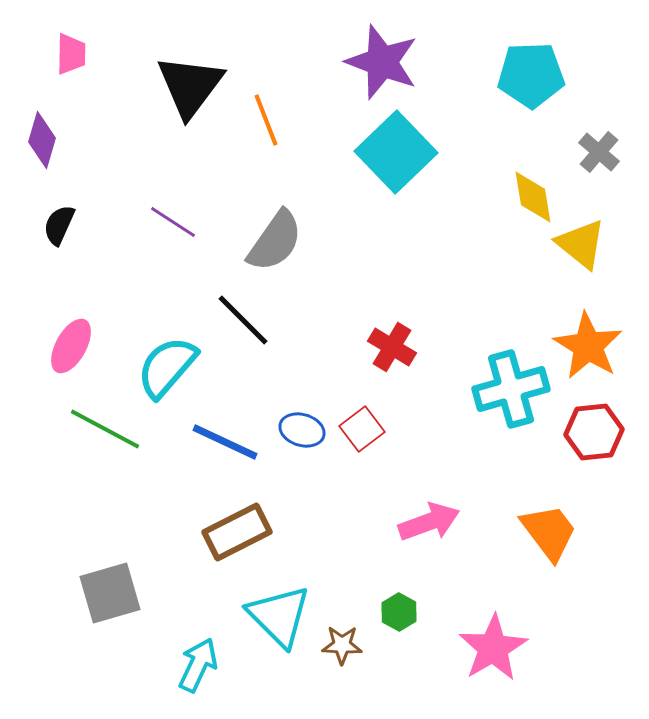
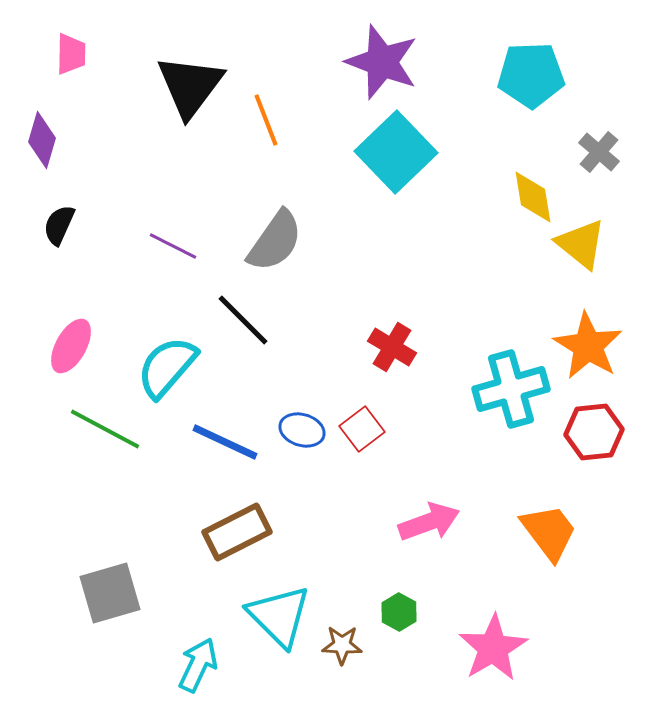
purple line: moved 24 px down; rotated 6 degrees counterclockwise
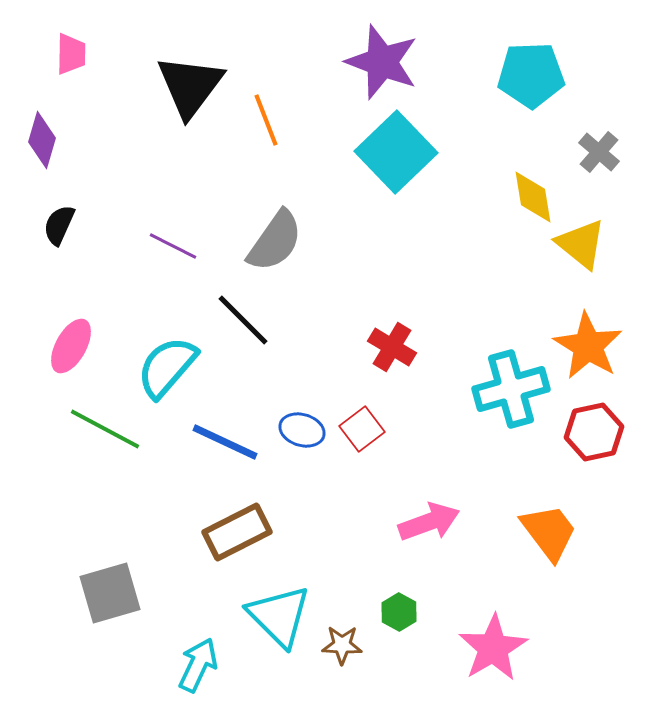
red hexagon: rotated 6 degrees counterclockwise
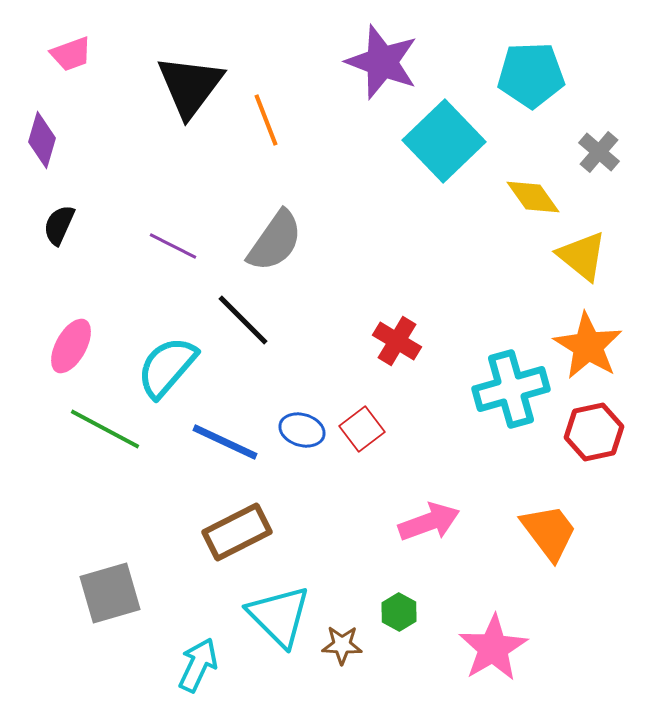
pink trapezoid: rotated 69 degrees clockwise
cyan square: moved 48 px right, 11 px up
yellow diamond: rotated 26 degrees counterclockwise
yellow triangle: moved 1 px right, 12 px down
red cross: moved 5 px right, 6 px up
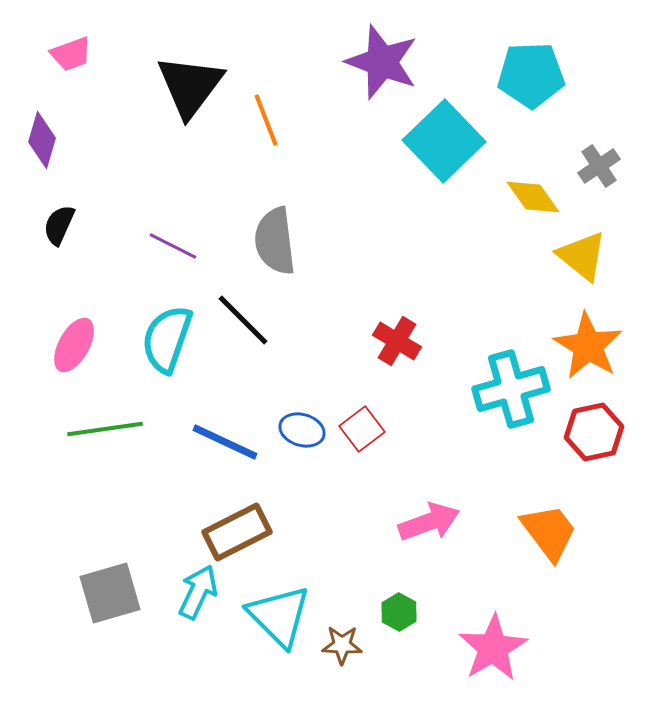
gray cross: moved 14 px down; rotated 15 degrees clockwise
gray semicircle: rotated 138 degrees clockwise
pink ellipse: moved 3 px right, 1 px up
cyan semicircle: moved 28 px up; rotated 22 degrees counterclockwise
green line: rotated 36 degrees counterclockwise
cyan arrow: moved 73 px up
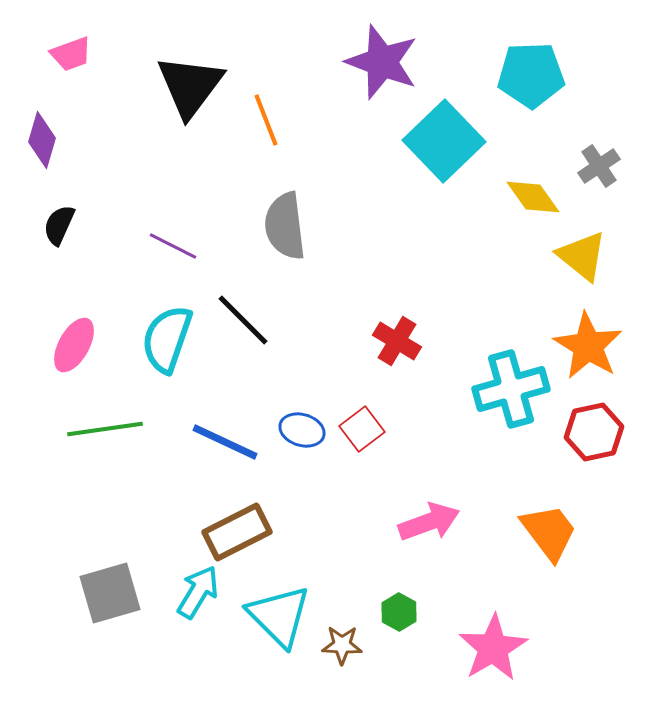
gray semicircle: moved 10 px right, 15 px up
cyan arrow: rotated 6 degrees clockwise
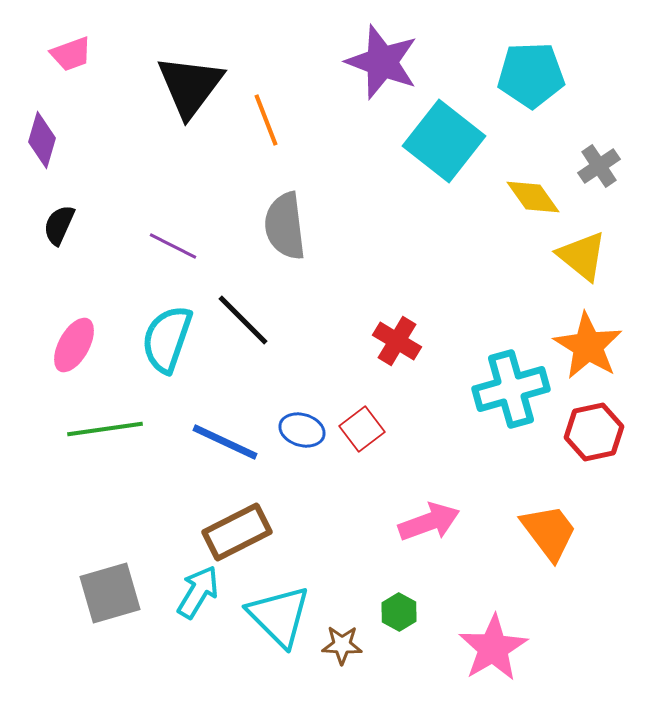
cyan square: rotated 8 degrees counterclockwise
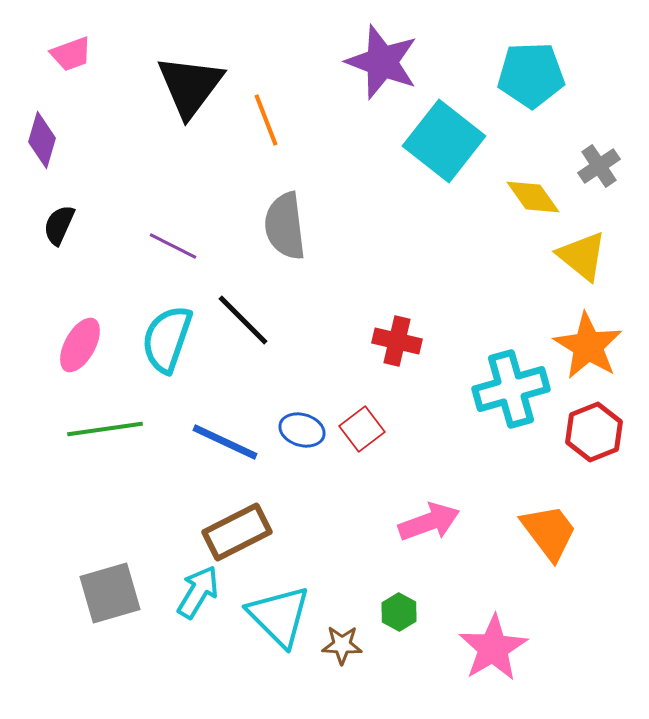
red cross: rotated 18 degrees counterclockwise
pink ellipse: moved 6 px right
red hexagon: rotated 10 degrees counterclockwise
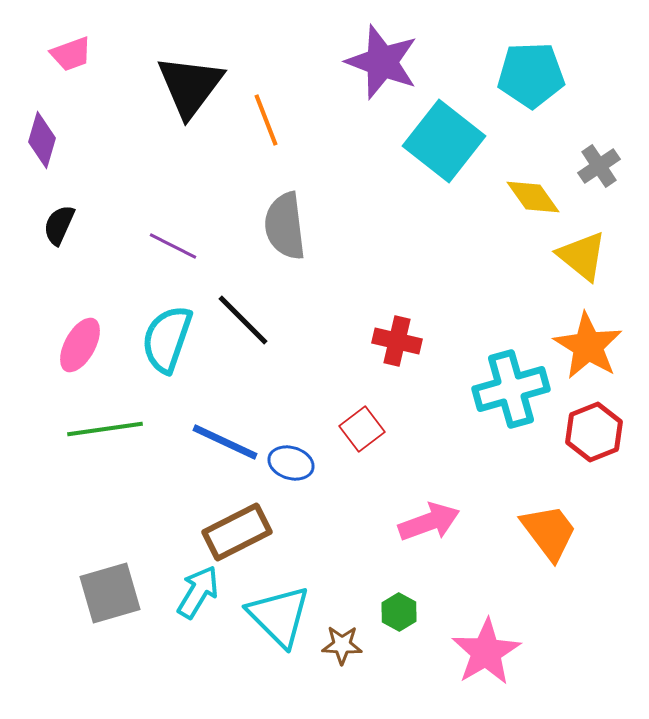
blue ellipse: moved 11 px left, 33 px down
pink star: moved 7 px left, 4 px down
